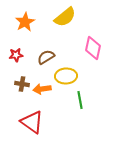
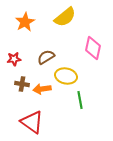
red star: moved 2 px left, 4 px down
yellow ellipse: rotated 15 degrees clockwise
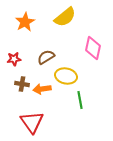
red triangle: rotated 20 degrees clockwise
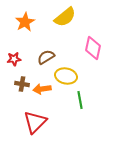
red triangle: moved 3 px right; rotated 20 degrees clockwise
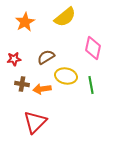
green line: moved 11 px right, 15 px up
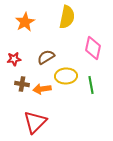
yellow semicircle: moved 2 px right; rotated 40 degrees counterclockwise
yellow ellipse: rotated 15 degrees counterclockwise
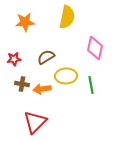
orange star: rotated 24 degrees clockwise
pink diamond: moved 2 px right
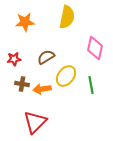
yellow ellipse: rotated 50 degrees counterclockwise
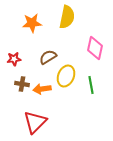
orange star: moved 7 px right, 1 px down
brown semicircle: moved 2 px right
yellow ellipse: rotated 15 degrees counterclockwise
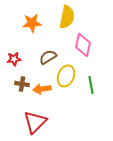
pink diamond: moved 12 px left, 3 px up
